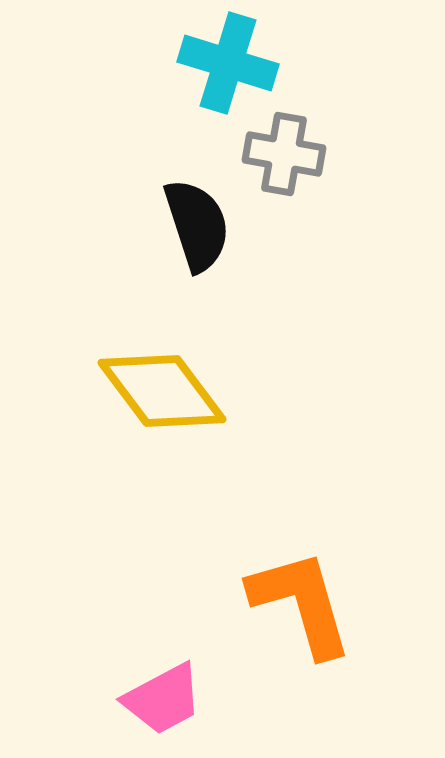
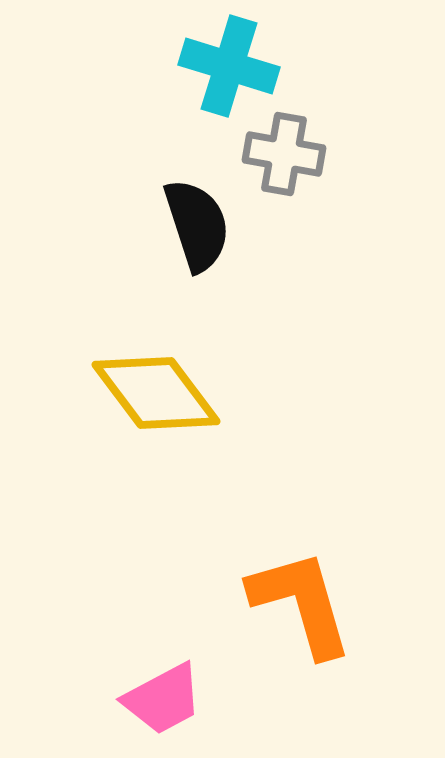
cyan cross: moved 1 px right, 3 px down
yellow diamond: moved 6 px left, 2 px down
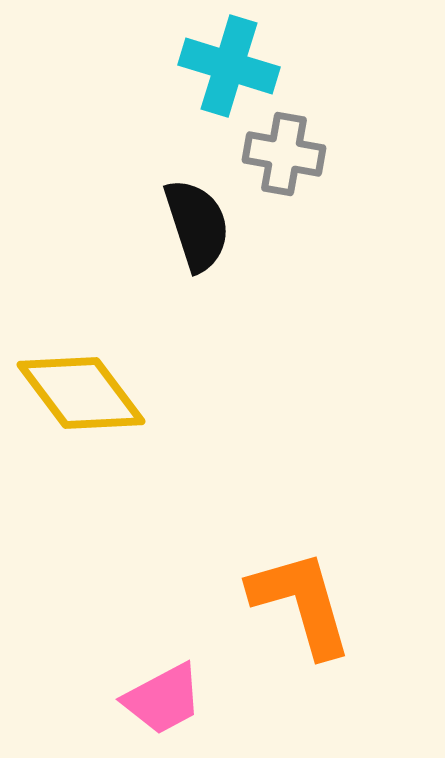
yellow diamond: moved 75 px left
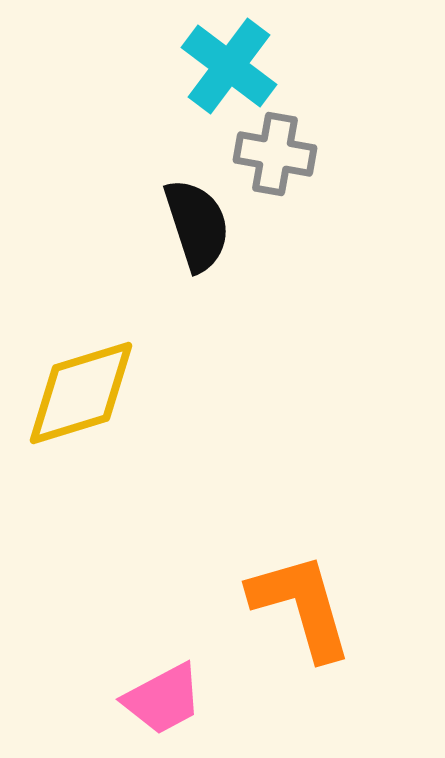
cyan cross: rotated 20 degrees clockwise
gray cross: moved 9 px left
yellow diamond: rotated 70 degrees counterclockwise
orange L-shape: moved 3 px down
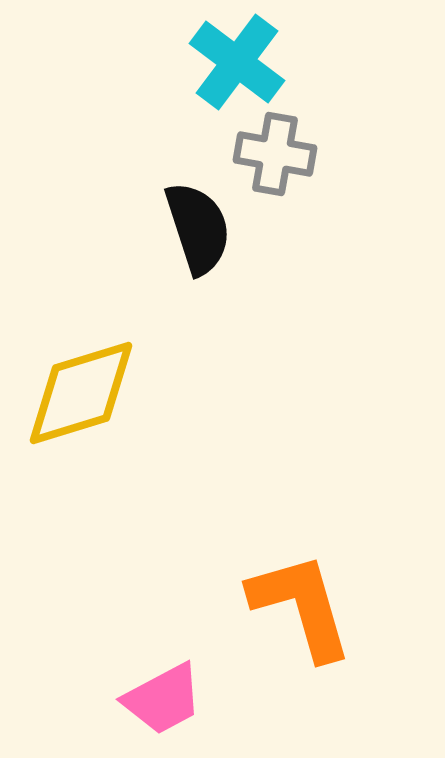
cyan cross: moved 8 px right, 4 px up
black semicircle: moved 1 px right, 3 px down
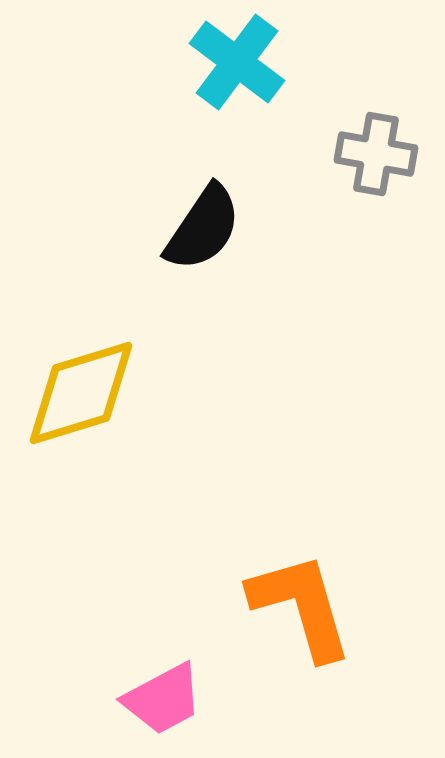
gray cross: moved 101 px right
black semicircle: moved 5 px right; rotated 52 degrees clockwise
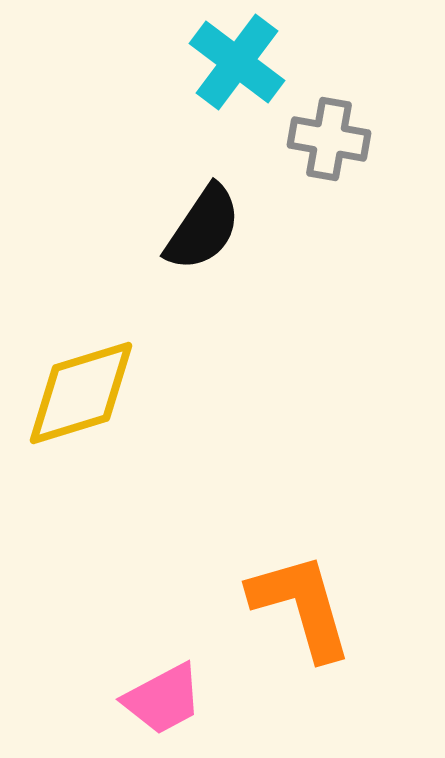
gray cross: moved 47 px left, 15 px up
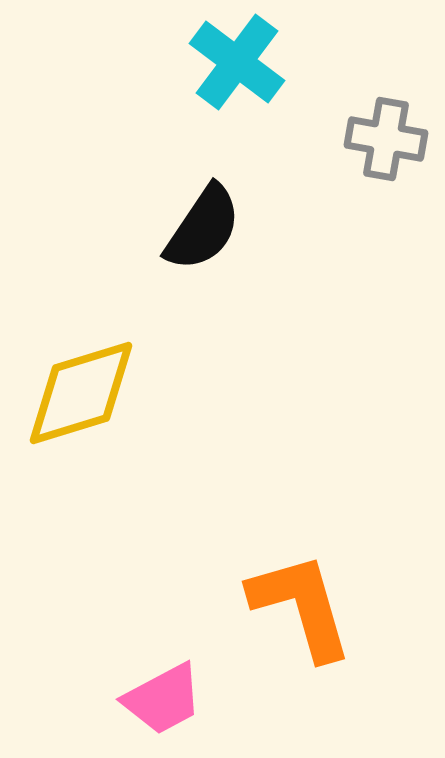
gray cross: moved 57 px right
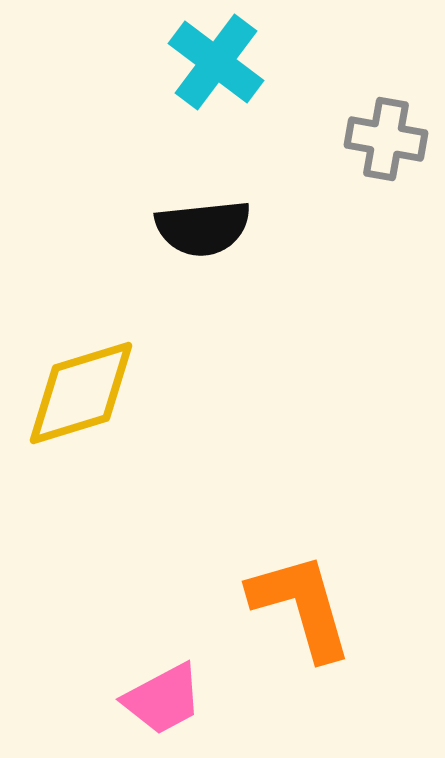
cyan cross: moved 21 px left
black semicircle: rotated 50 degrees clockwise
